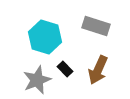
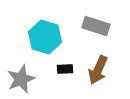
black rectangle: rotated 49 degrees counterclockwise
gray star: moved 16 px left, 1 px up
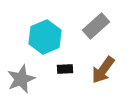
gray rectangle: rotated 60 degrees counterclockwise
cyan hexagon: rotated 20 degrees clockwise
brown arrow: moved 5 px right; rotated 12 degrees clockwise
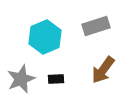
gray rectangle: rotated 24 degrees clockwise
black rectangle: moved 9 px left, 10 px down
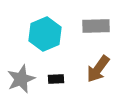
gray rectangle: rotated 16 degrees clockwise
cyan hexagon: moved 3 px up
brown arrow: moved 5 px left, 1 px up
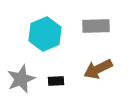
brown arrow: rotated 28 degrees clockwise
black rectangle: moved 2 px down
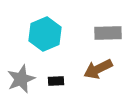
gray rectangle: moved 12 px right, 7 px down
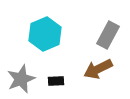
gray rectangle: moved 2 px down; rotated 60 degrees counterclockwise
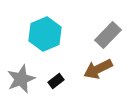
gray rectangle: rotated 16 degrees clockwise
black rectangle: rotated 35 degrees counterclockwise
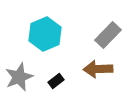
brown arrow: rotated 24 degrees clockwise
gray star: moved 2 px left, 2 px up
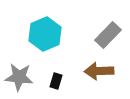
brown arrow: moved 1 px right, 2 px down
gray star: rotated 28 degrees clockwise
black rectangle: rotated 35 degrees counterclockwise
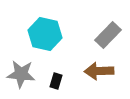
cyan hexagon: rotated 24 degrees counterclockwise
gray star: moved 2 px right, 3 px up
